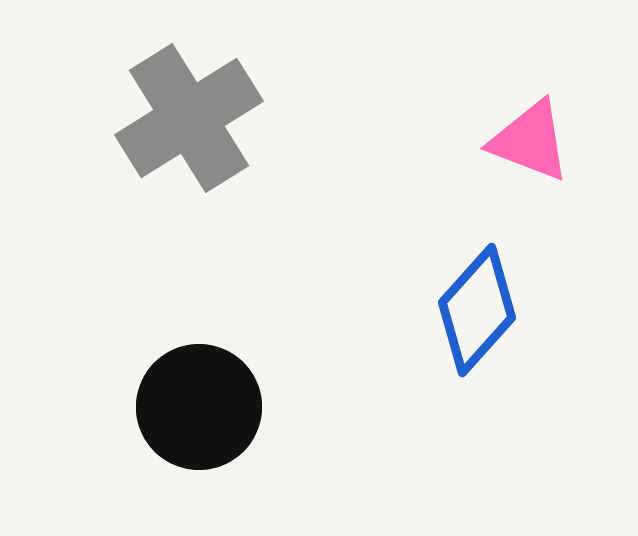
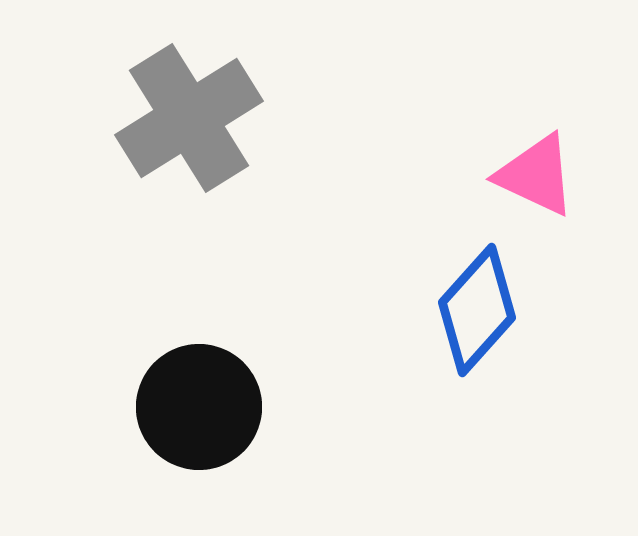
pink triangle: moved 6 px right, 34 px down; rotated 4 degrees clockwise
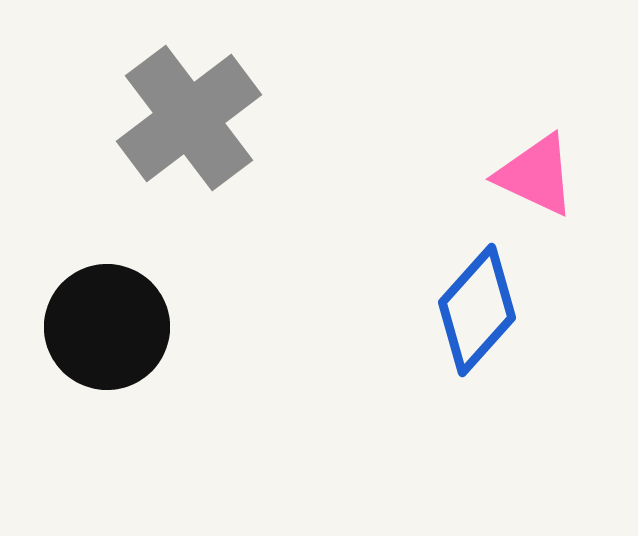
gray cross: rotated 5 degrees counterclockwise
black circle: moved 92 px left, 80 px up
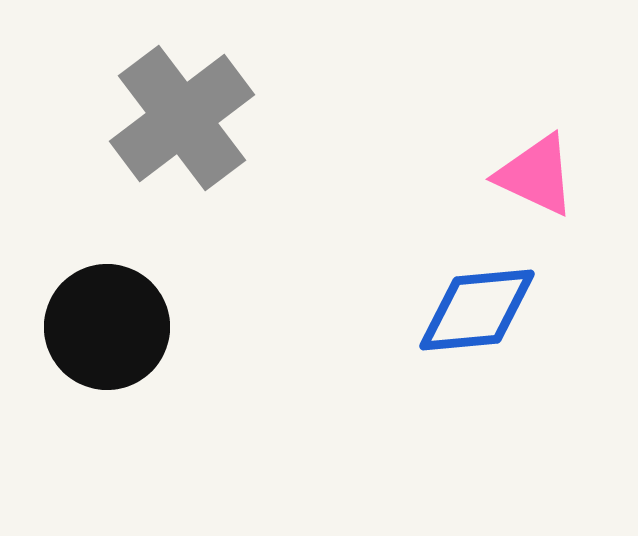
gray cross: moved 7 px left
blue diamond: rotated 43 degrees clockwise
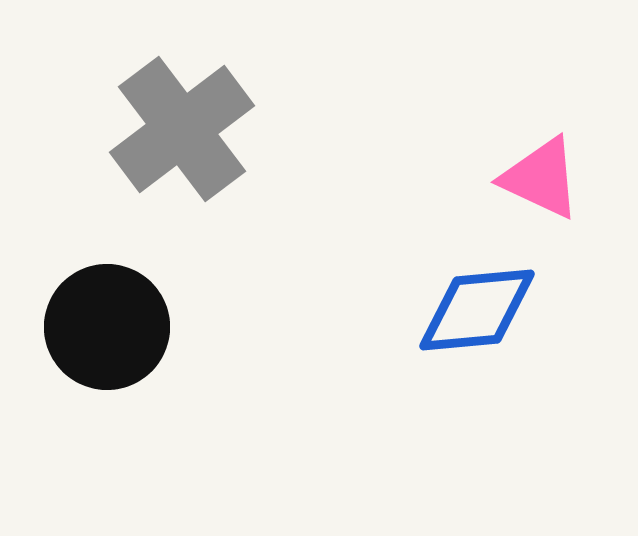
gray cross: moved 11 px down
pink triangle: moved 5 px right, 3 px down
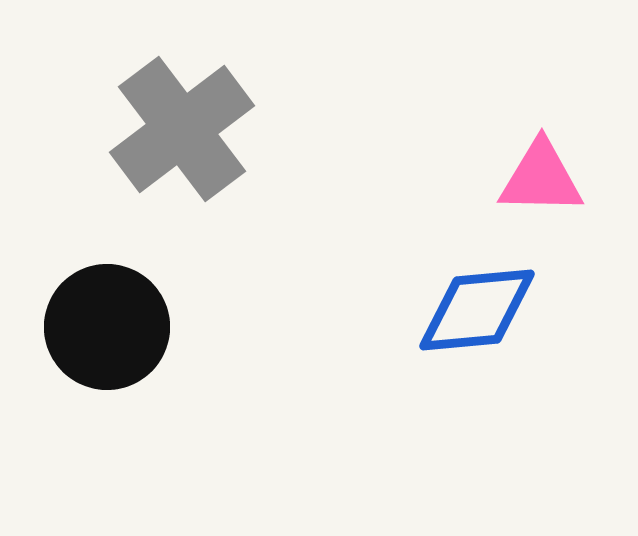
pink triangle: rotated 24 degrees counterclockwise
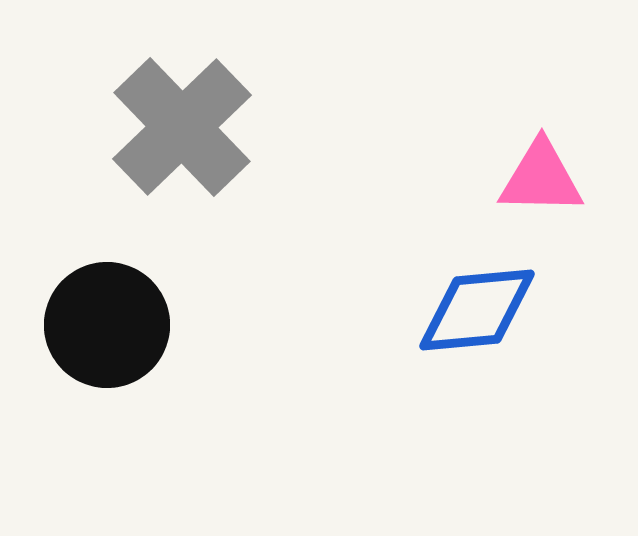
gray cross: moved 2 px up; rotated 7 degrees counterclockwise
black circle: moved 2 px up
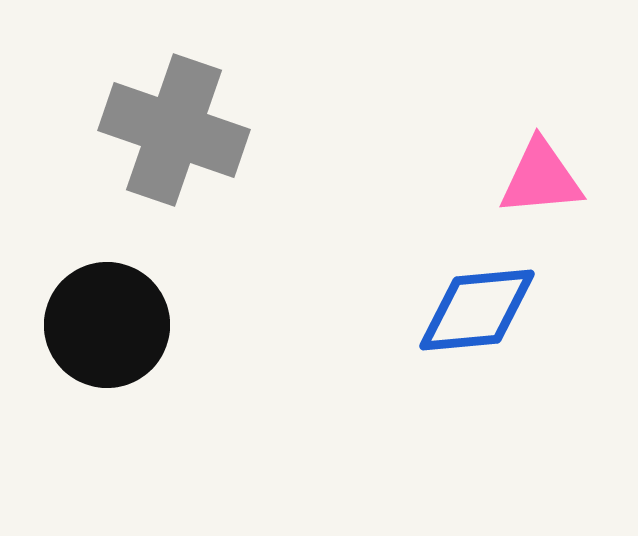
gray cross: moved 8 px left, 3 px down; rotated 27 degrees counterclockwise
pink triangle: rotated 6 degrees counterclockwise
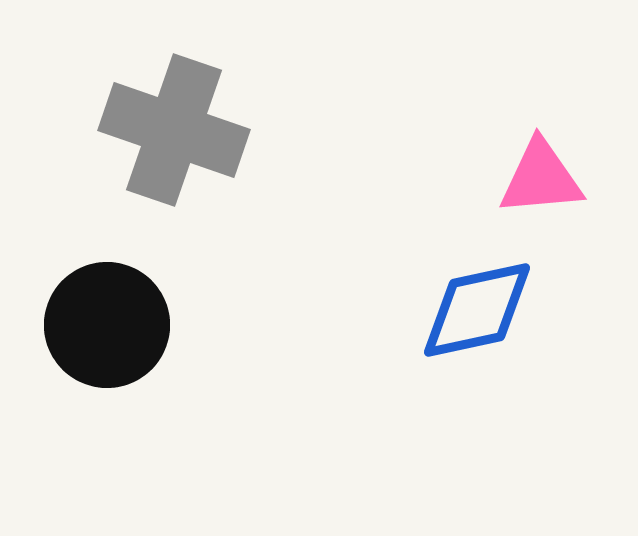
blue diamond: rotated 7 degrees counterclockwise
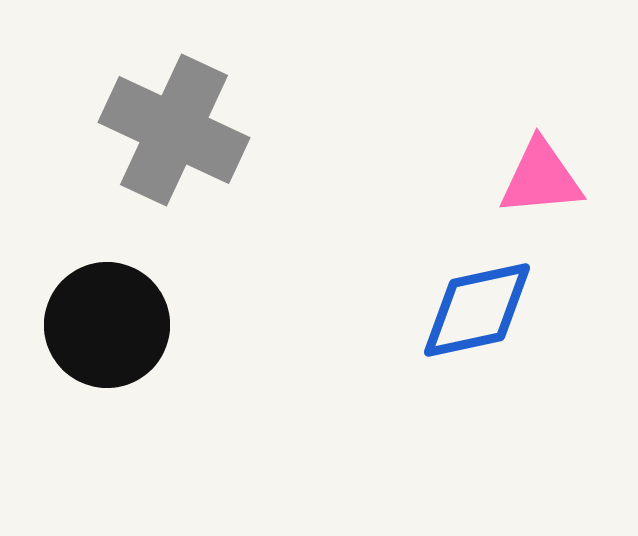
gray cross: rotated 6 degrees clockwise
